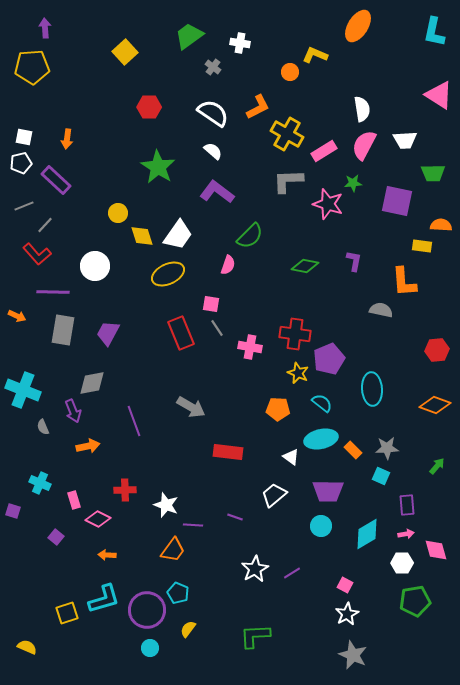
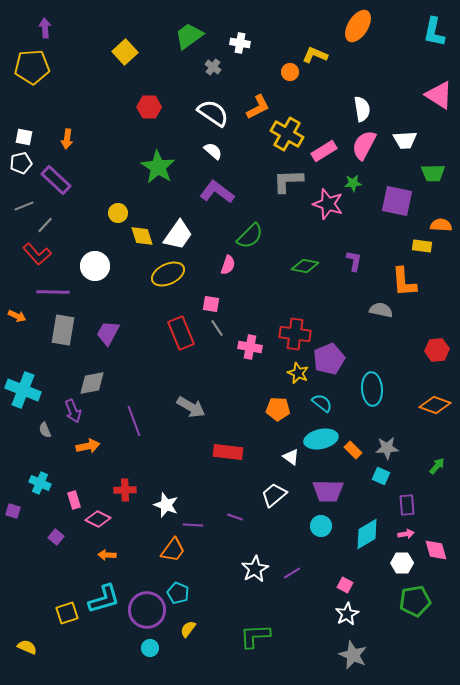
gray semicircle at (43, 427): moved 2 px right, 3 px down
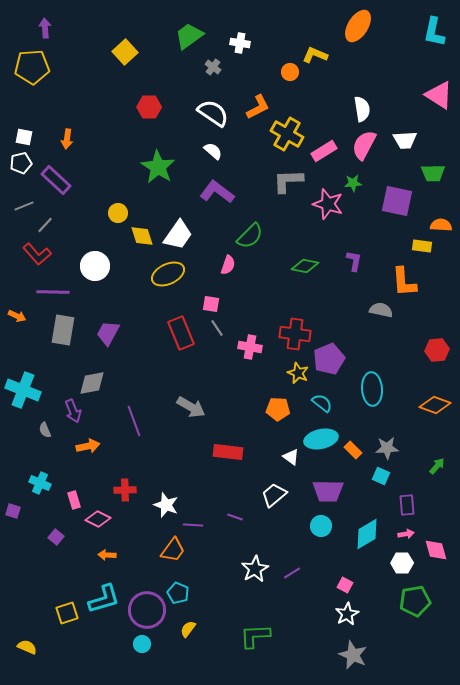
cyan circle at (150, 648): moved 8 px left, 4 px up
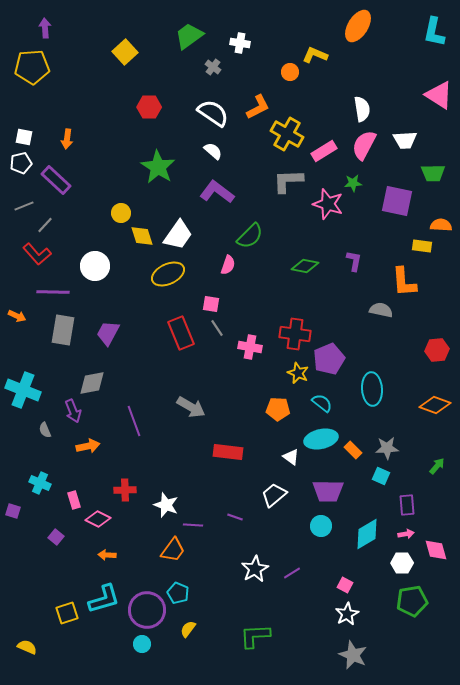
yellow circle at (118, 213): moved 3 px right
green pentagon at (415, 601): moved 3 px left
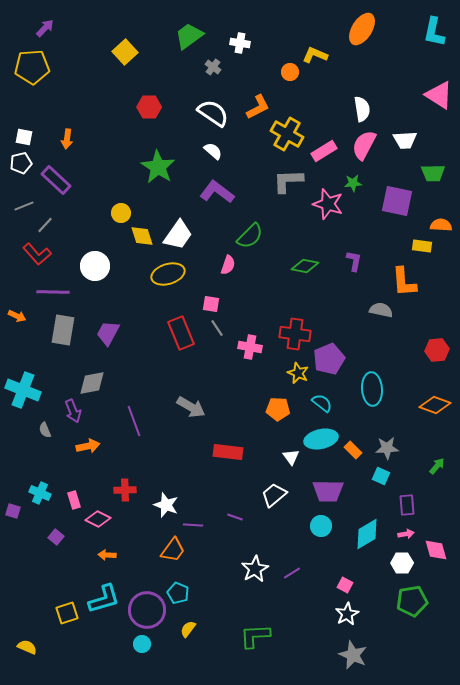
orange ellipse at (358, 26): moved 4 px right, 3 px down
purple arrow at (45, 28): rotated 48 degrees clockwise
yellow ellipse at (168, 274): rotated 8 degrees clockwise
white triangle at (291, 457): rotated 18 degrees clockwise
cyan cross at (40, 483): moved 10 px down
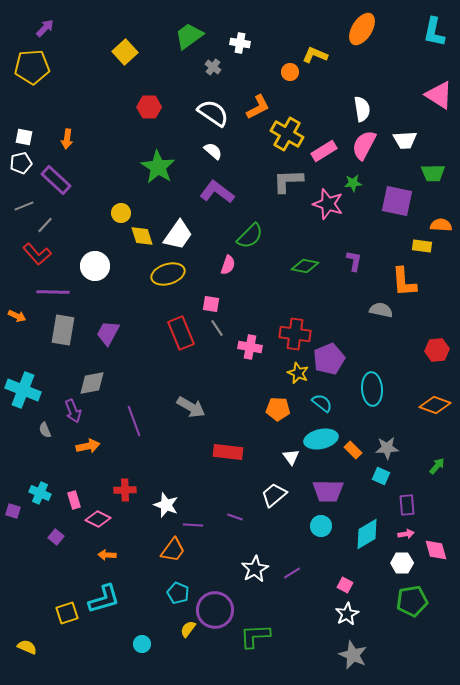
purple circle at (147, 610): moved 68 px right
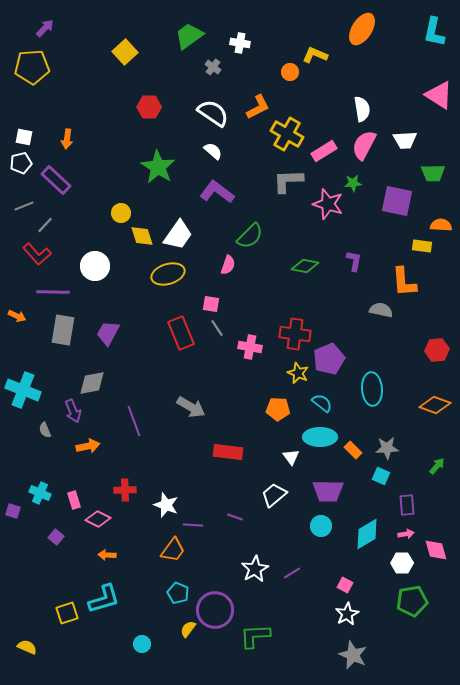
cyan ellipse at (321, 439): moved 1 px left, 2 px up; rotated 12 degrees clockwise
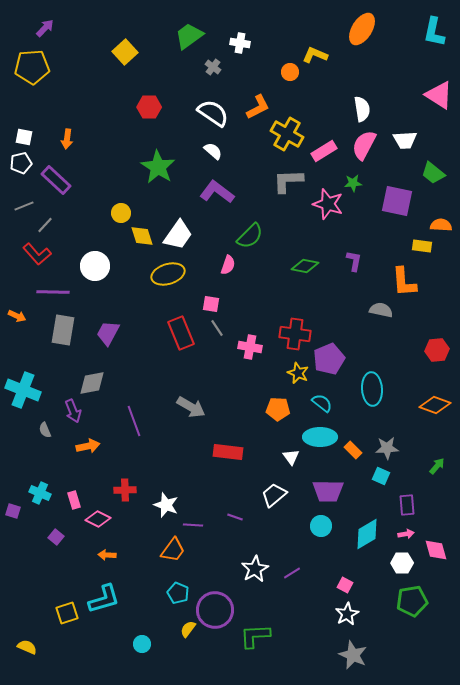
green trapezoid at (433, 173): rotated 40 degrees clockwise
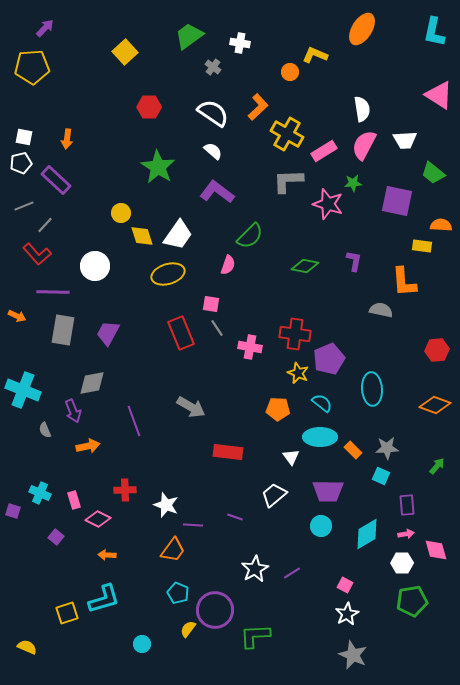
orange L-shape at (258, 107): rotated 16 degrees counterclockwise
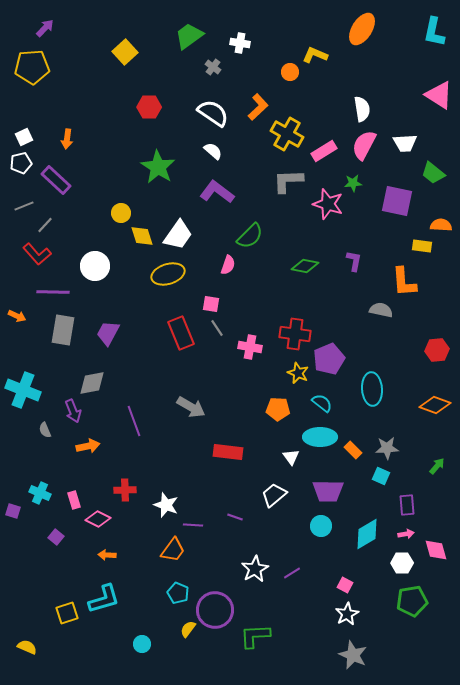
white square at (24, 137): rotated 36 degrees counterclockwise
white trapezoid at (405, 140): moved 3 px down
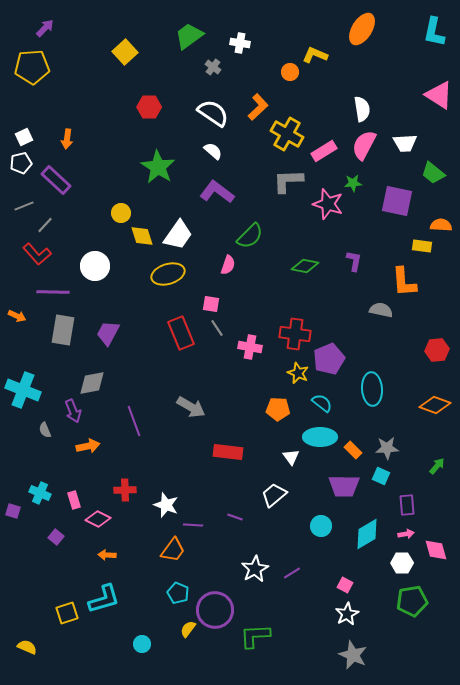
purple trapezoid at (328, 491): moved 16 px right, 5 px up
